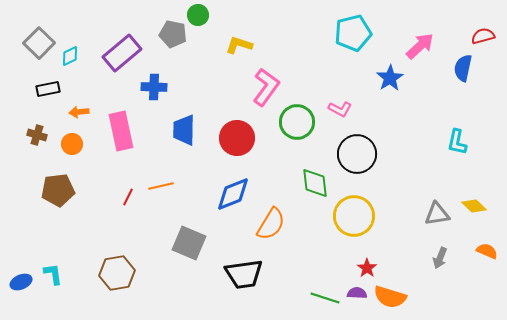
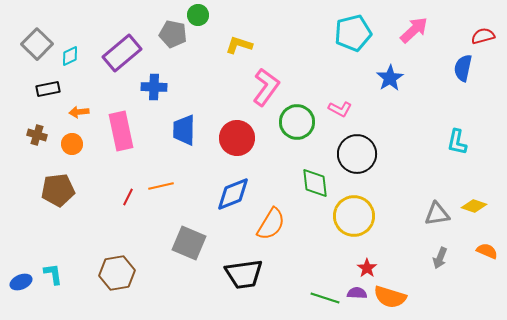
gray square at (39, 43): moved 2 px left, 1 px down
pink arrow at (420, 46): moved 6 px left, 16 px up
yellow diamond at (474, 206): rotated 25 degrees counterclockwise
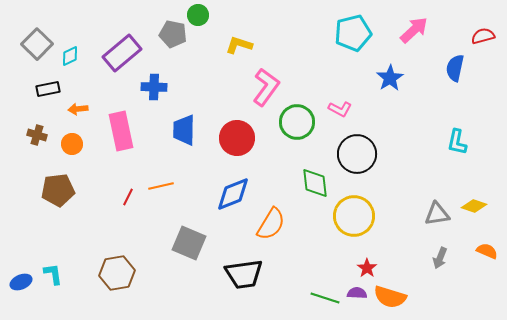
blue semicircle at (463, 68): moved 8 px left
orange arrow at (79, 112): moved 1 px left, 3 px up
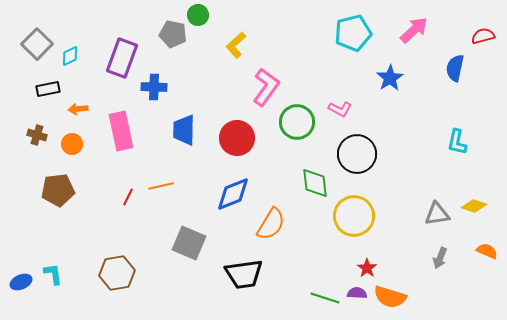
yellow L-shape at (239, 45): moved 3 px left; rotated 60 degrees counterclockwise
purple rectangle at (122, 53): moved 5 px down; rotated 30 degrees counterclockwise
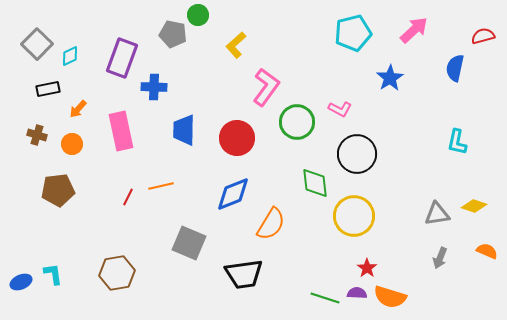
orange arrow at (78, 109): rotated 42 degrees counterclockwise
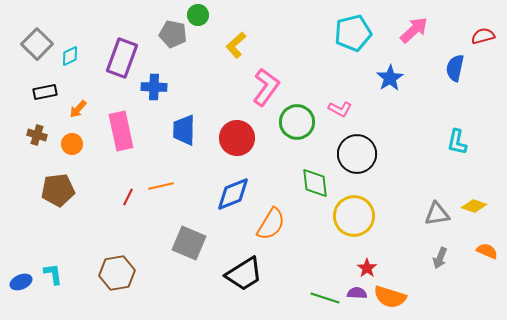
black rectangle at (48, 89): moved 3 px left, 3 px down
black trapezoid at (244, 274): rotated 24 degrees counterclockwise
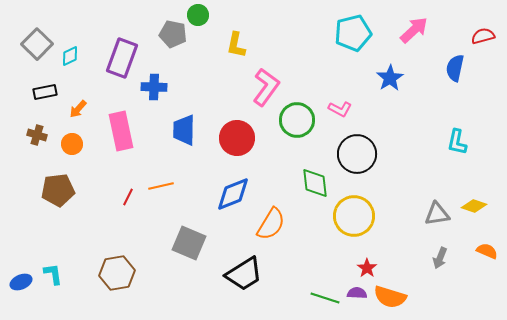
yellow L-shape at (236, 45): rotated 36 degrees counterclockwise
green circle at (297, 122): moved 2 px up
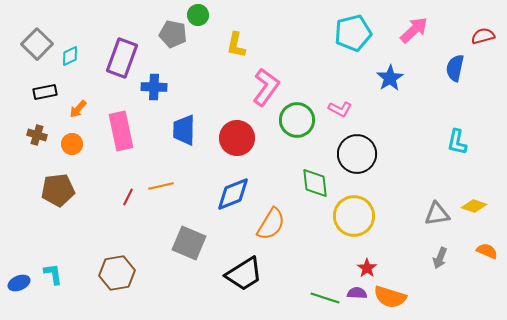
blue ellipse at (21, 282): moved 2 px left, 1 px down
